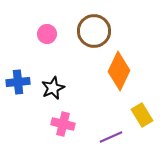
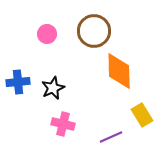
orange diamond: rotated 27 degrees counterclockwise
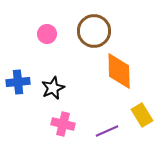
purple line: moved 4 px left, 6 px up
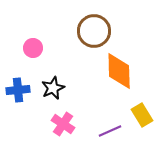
pink circle: moved 14 px left, 14 px down
blue cross: moved 8 px down
pink cross: rotated 20 degrees clockwise
purple line: moved 3 px right
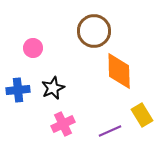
pink cross: rotated 30 degrees clockwise
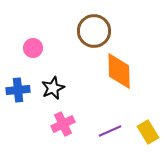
yellow rectangle: moved 6 px right, 17 px down
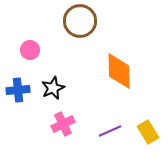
brown circle: moved 14 px left, 10 px up
pink circle: moved 3 px left, 2 px down
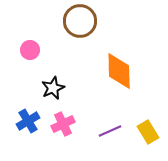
blue cross: moved 10 px right, 31 px down; rotated 25 degrees counterclockwise
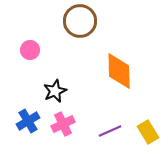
black star: moved 2 px right, 3 px down
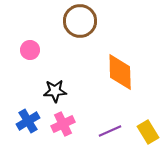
orange diamond: moved 1 px right, 1 px down
black star: rotated 20 degrees clockwise
